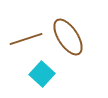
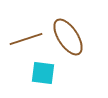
cyan square: moved 1 px right, 1 px up; rotated 35 degrees counterclockwise
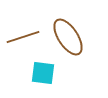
brown line: moved 3 px left, 2 px up
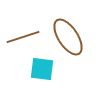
cyan square: moved 1 px left, 4 px up
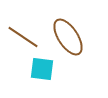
brown line: rotated 52 degrees clockwise
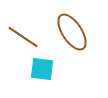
brown ellipse: moved 4 px right, 5 px up
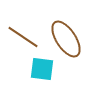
brown ellipse: moved 6 px left, 7 px down
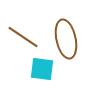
brown ellipse: rotated 21 degrees clockwise
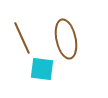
brown line: moved 1 px left, 1 px down; rotated 32 degrees clockwise
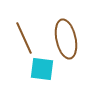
brown line: moved 2 px right
